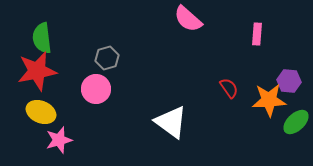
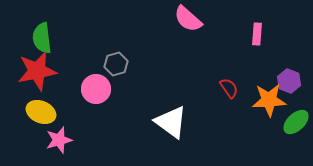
gray hexagon: moved 9 px right, 6 px down
purple hexagon: rotated 15 degrees clockwise
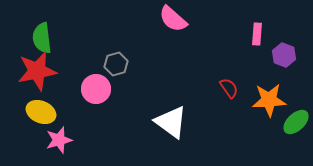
pink semicircle: moved 15 px left
purple hexagon: moved 5 px left, 26 px up
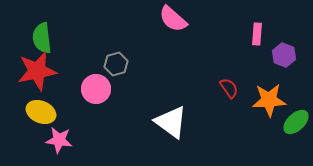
pink star: rotated 24 degrees clockwise
